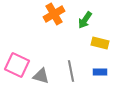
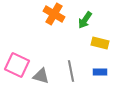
orange cross: rotated 30 degrees counterclockwise
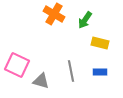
gray triangle: moved 5 px down
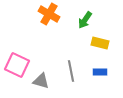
orange cross: moved 5 px left
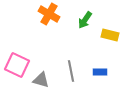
yellow rectangle: moved 10 px right, 8 px up
gray triangle: moved 1 px up
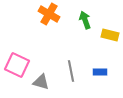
green arrow: rotated 126 degrees clockwise
gray triangle: moved 2 px down
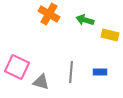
green arrow: rotated 54 degrees counterclockwise
pink square: moved 2 px down
gray line: moved 1 px down; rotated 15 degrees clockwise
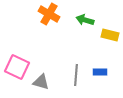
gray line: moved 5 px right, 3 px down
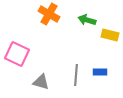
green arrow: moved 2 px right
pink square: moved 13 px up
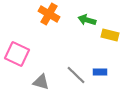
gray line: rotated 50 degrees counterclockwise
